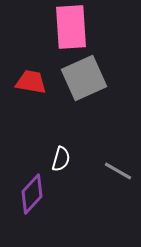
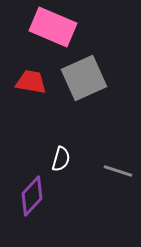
pink rectangle: moved 18 px left; rotated 63 degrees counterclockwise
gray line: rotated 12 degrees counterclockwise
purple diamond: moved 2 px down
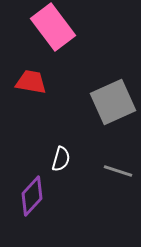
pink rectangle: rotated 30 degrees clockwise
gray square: moved 29 px right, 24 px down
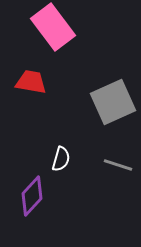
gray line: moved 6 px up
